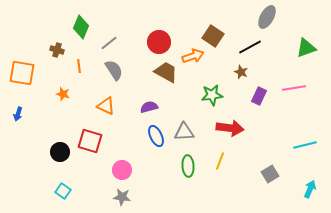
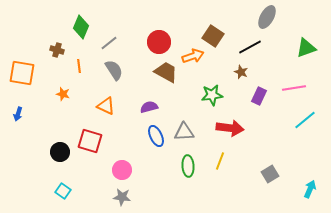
cyan line: moved 25 px up; rotated 25 degrees counterclockwise
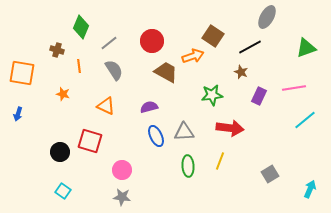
red circle: moved 7 px left, 1 px up
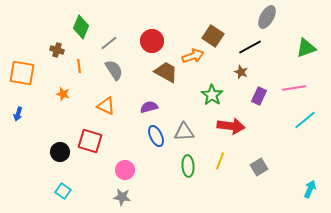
green star: rotated 30 degrees counterclockwise
red arrow: moved 1 px right, 2 px up
pink circle: moved 3 px right
gray square: moved 11 px left, 7 px up
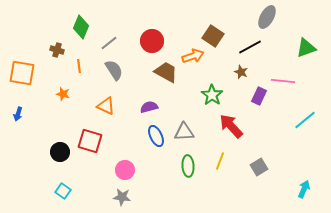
pink line: moved 11 px left, 7 px up; rotated 15 degrees clockwise
red arrow: rotated 140 degrees counterclockwise
cyan arrow: moved 6 px left
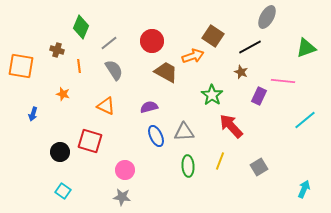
orange square: moved 1 px left, 7 px up
blue arrow: moved 15 px right
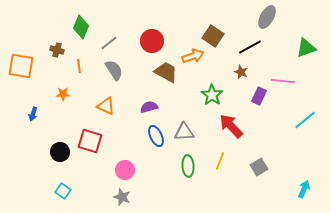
orange star: rotated 16 degrees counterclockwise
gray star: rotated 12 degrees clockwise
